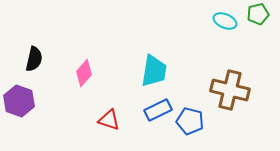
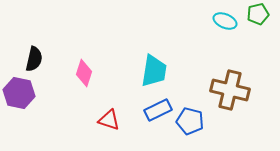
pink diamond: rotated 24 degrees counterclockwise
purple hexagon: moved 8 px up; rotated 8 degrees counterclockwise
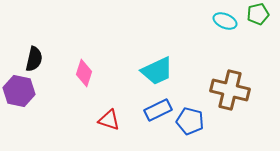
cyan trapezoid: moved 3 px right; rotated 56 degrees clockwise
purple hexagon: moved 2 px up
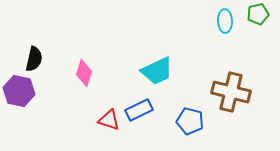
cyan ellipse: rotated 65 degrees clockwise
brown cross: moved 1 px right, 2 px down
blue rectangle: moved 19 px left
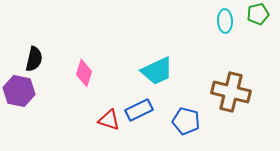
blue pentagon: moved 4 px left
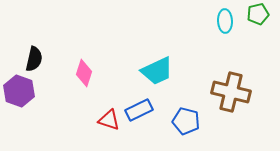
purple hexagon: rotated 8 degrees clockwise
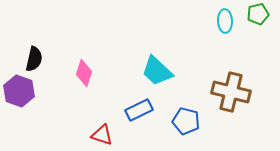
cyan trapezoid: rotated 68 degrees clockwise
red triangle: moved 7 px left, 15 px down
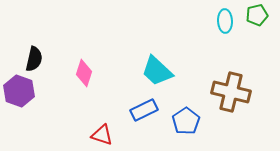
green pentagon: moved 1 px left, 1 px down
blue rectangle: moved 5 px right
blue pentagon: rotated 24 degrees clockwise
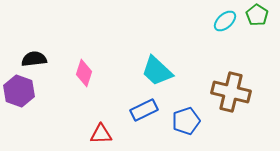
green pentagon: rotated 25 degrees counterclockwise
cyan ellipse: rotated 50 degrees clockwise
black semicircle: rotated 110 degrees counterclockwise
blue pentagon: rotated 16 degrees clockwise
red triangle: moved 1 px left, 1 px up; rotated 20 degrees counterclockwise
